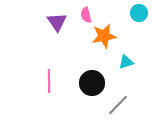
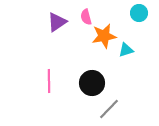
pink semicircle: moved 2 px down
purple triangle: rotated 30 degrees clockwise
cyan triangle: moved 12 px up
gray line: moved 9 px left, 4 px down
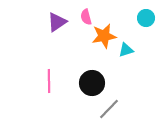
cyan circle: moved 7 px right, 5 px down
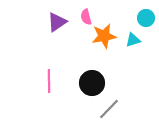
cyan triangle: moved 7 px right, 10 px up
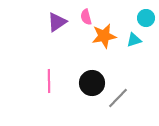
cyan triangle: moved 1 px right
gray line: moved 9 px right, 11 px up
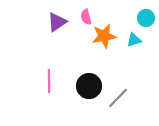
black circle: moved 3 px left, 3 px down
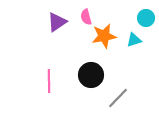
black circle: moved 2 px right, 11 px up
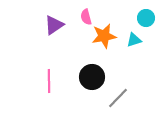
purple triangle: moved 3 px left, 3 px down
black circle: moved 1 px right, 2 px down
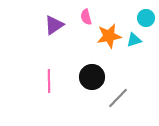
orange star: moved 5 px right
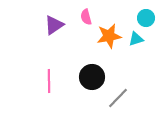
cyan triangle: moved 2 px right, 1 px up
